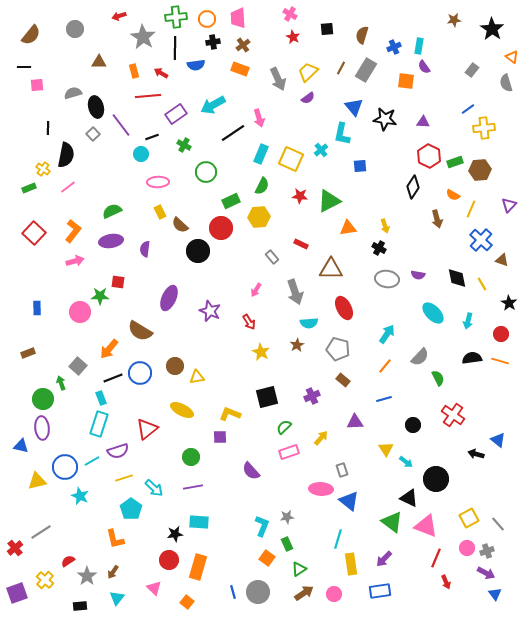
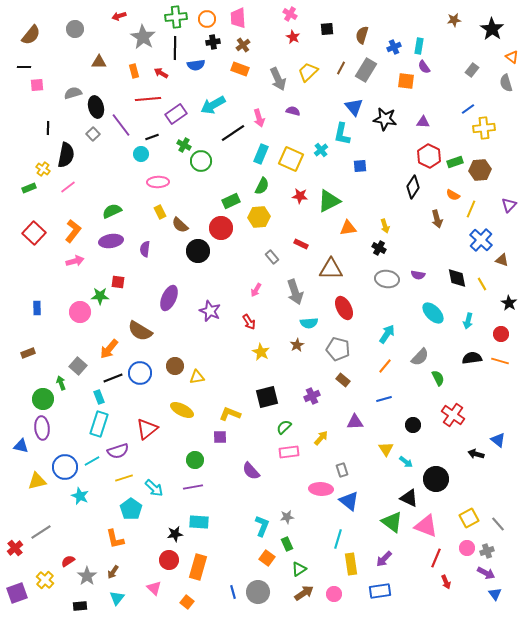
red line at (148, 96): moved 3 px down
purple semicircle at (308, 98): moved 15 px left, 13 px down; rotated 128 degrees counterclockwise
green circle at (206, 172): moved 5 px left, 11 px up
cyan rectangle at (101, 398): moved 2 px left, 1 px up
pink rectangle at (289, 452): rotated 12 degrees clockwise
green circle at (191, 457): moved 4 px right, 3 px down
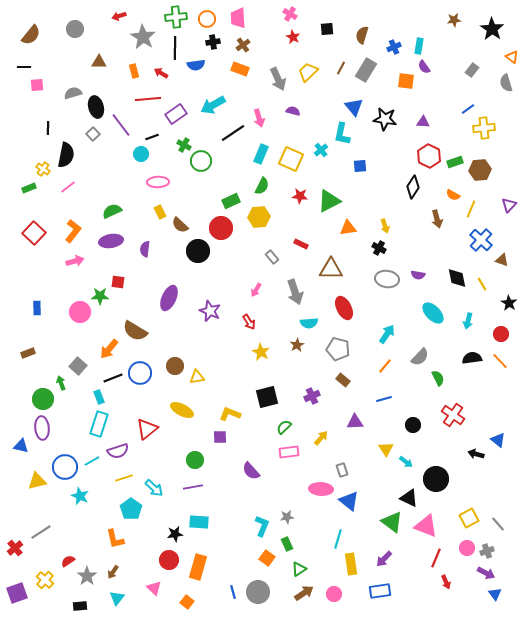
brown semicircle at (140, 331): moved 5 px left
orange line at (500, 361): rotated 30 degrees clockwise
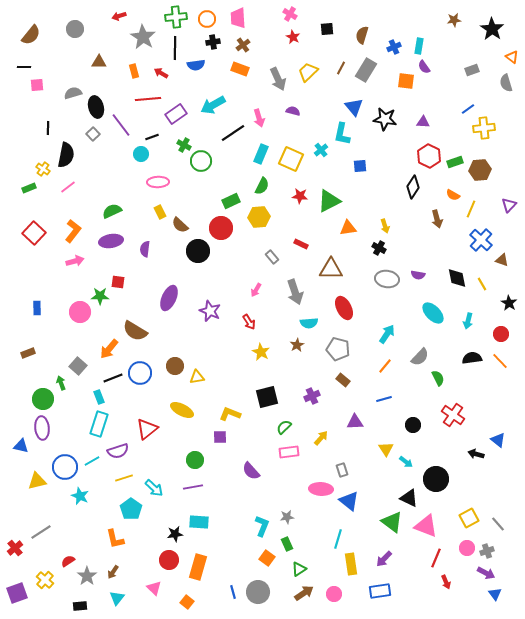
gray rectangle at (472, 70): rotated 32 degrees clockwise
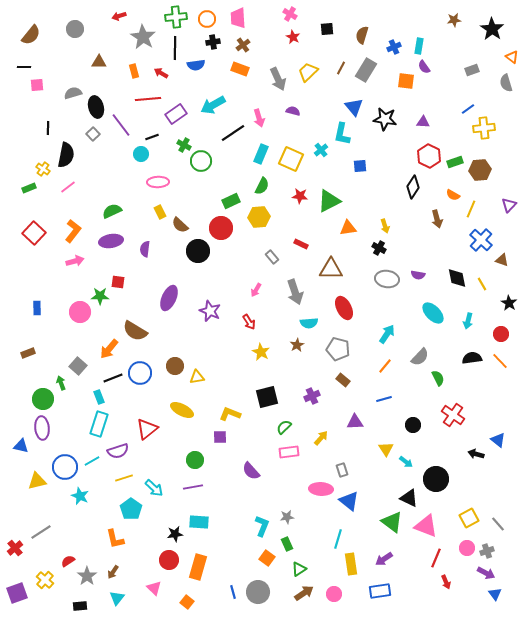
purple arrow at (384, 559): rotated 12 degrees clockwise
